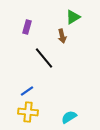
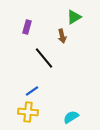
green triangle: moved 1 px right
blue line: moved 5 px right
cyan semicircle: moved 2 px right
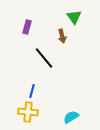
green triangle: rotated 35 degrees counterclockwise
blue line: rotated 40 degrees counterclockwise
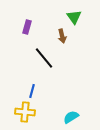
yellow cross: moved 3 px left
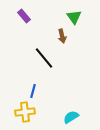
purple rectangle: moved 3 px left, 11 px up; rotated 56 degrees counterclockwise
blue line: moved 1 px right
yellow cross: rotated 12 degrees counterclockwise
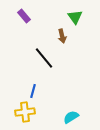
green triangle: moved 1 px right
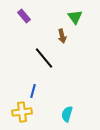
yellow cross: moved 3 px left
cyan semicircle: moved 4 px left, 3 px up; rotated 42 degrees counterclockwise
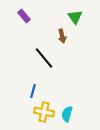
yellow cross: moved 22 px right; rotated 18 degrees clockwise
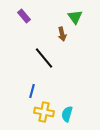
brown arrow: moved 2 px up
blue line: moved 1 px left
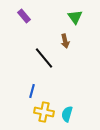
brown arrow: moved 3 px right, 7 px down
